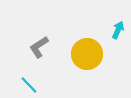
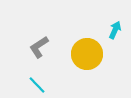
cyan arrow: moved 3 px left
cyan line: moved 8 px right
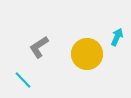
cyan arrow: moved 2 px right, 7 px down
cyan line: moved 14 px left, 5 px up
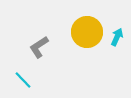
yellow circle: moved 22 px up
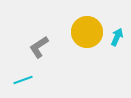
cyan line: rotated 66 degrees counterclockwise
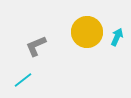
gray L-shape: moved 3 px left, 1 px up; rotated 10 degrees clockwise
cyan line: rotated 18 degrees counterclockwise
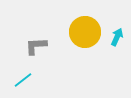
yellow circle: moved 2 px left
gray L-shape: rotated 20 degrees clockwise
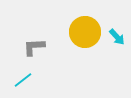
cyan arrow: rotated 114 degrees clockwise
gray L-shape: moved 2 px left, 1 px down
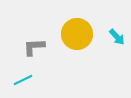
yellow circle: moved 8 px left, 2 px down
cyan line: rotated 12 degrees clockwise
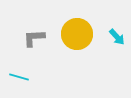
gray L-shape: moved 9 px up
cyan line: moved 4 px left, 3 px up; rotated 42 degrees clockwise
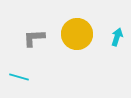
cyan arrow: rotated 120 degrees counterclockwise
